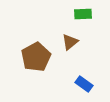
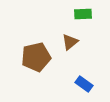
brown pentagon: rotated 16 degrees clockwise
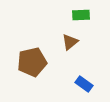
green rectangle: moved 2 px left, 1 px down
brown pentagon: moved 4 px left, 5 px down
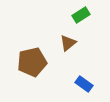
green rectangle: rotated 30 degrees counterclockwise
brown triangle: moved 2 px left, 1 px down
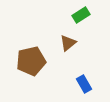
brown pentagon: moved 1 px left, 1 px up
blue rectangle: rotated 24 degrees clockwise
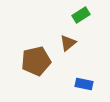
brown pentagon: moved 5 px right
blue rectangle: rotated 48 degrees counterclockwise
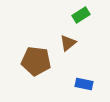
brown pentagon: rotated 20 degrees clockwise
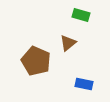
green rectangle: rotated 48 degrees clockwise
brown pentagon: rotated 16 degrees clockwise
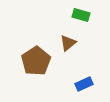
brown pentagon: rotated 16 degrees clockwise
blue rectangle: rotated 36 degrees counterclockwise
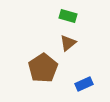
green rectangle: moved 13 px left, 1 px down
brown pentagon: moved 7 px right, 7 px down
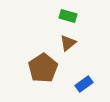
blue rectangle: rotated 12 degrees counterclockwise
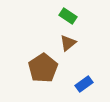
green rectangle: rotated 18 degrees clockwise
